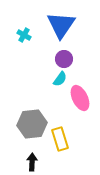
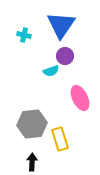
cyan cross: rotated 16 degrees counterclockwise
purple circle: moved 1 px right, 3 px up
cyan semicircle: moved 9 px left, 8 px up; rotated 35 degrees clockwise
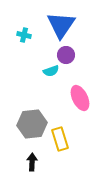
purple circle: moved 1 px right, 1 px up
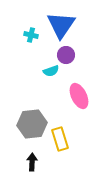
cyan cross: moved 7 px right
pink ellipse: moved 1 px left, 2 px up
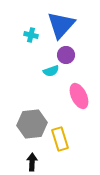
blue triangle: rotated 8 degrees clockwise
